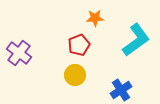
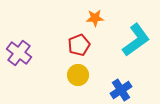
yellow circle: moved 3 px right
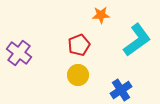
orange star: moved 6 px right, 3 px up
cyan L-shape: moved 1 px right
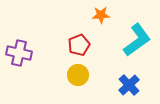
purple cross: rotated 25 degrees counterclockwise
blue cross: moved 8 px right, 5 px up; rotated 10 degrees counterclockwise
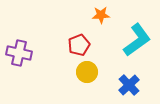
yellow circle: moved 9 px right, 3 px up
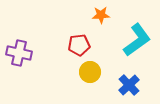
red pentagon: rotated 15 degrees clockwise
yellow circle: moved 3 px right
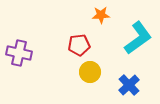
cyan L-shape: moved 1 px right, 2 px up
